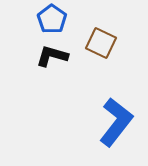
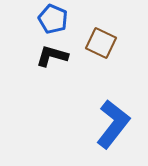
blue pentagon: moved 1 px right; rotated 12 degrees counterclockwise
blue L-shape: moved 3 px left, 2 px down
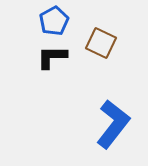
blue pentagon: moved 1 px right, 2 px down; rotated 20 degrees clockwise
black L-shape: moved 1 px down; rotated 16 degrees counterclockwise
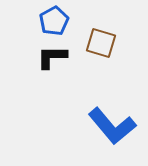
brown square: rotated 8 degrees counterclockwise
blue L-shape: moved 1 px left, 2 px down; rotated 102 degrees clockwise
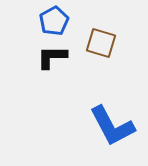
blue L-shape: rotated 12 degrees clockwise
